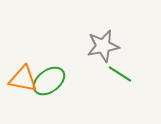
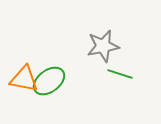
green line: rotated 15 degrees counterclockwise
orange triangle: moved 1 px right
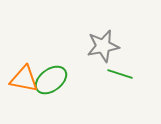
green ellipse: moved 2 px right, 1 px up
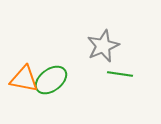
gray star: rotated 12 degrees counterclockwise
green line: rotated 10 degrees counterclockwise
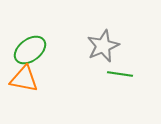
green ellipse: moved 21 px left, 30 px up
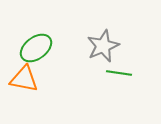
green ellipse: moved 6 px right, 2 px up
green line: moved 1 px left, 1 px up
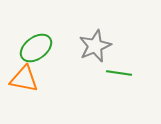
gray star: moved 8 px left
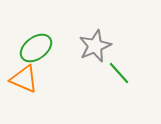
green line: rotated 40 degrees clockwise
orange triangle: rotated 12 degrees clockwise
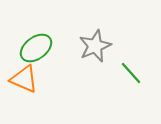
green line: moved 12 px right
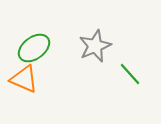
green ellipse: moved 2 px left
green line: moved 1 px left, 1 px down
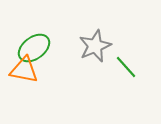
green line: moved 4 px left, 7 px up
orange triangle: moved 9 px up; rotated 12 degrees counterclockwise
